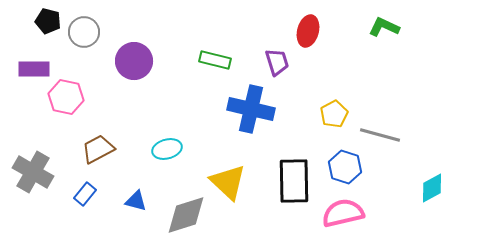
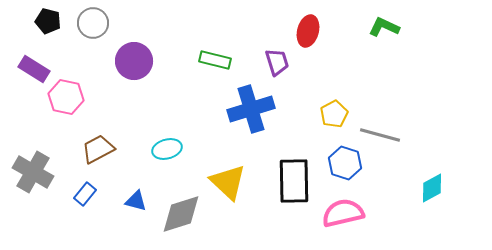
gray circle: moved 9 px right, 9 px up
purple rectangle: rotated 32 degrees clockwise
blue cross: rotated 30 degrees counterclockwise
blue hexagon: moved 4 px up
gray diamond: moved 5 px left, 1 px up
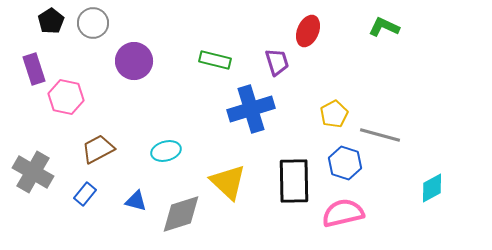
black pentagon: moved 3 px right; rotated 25 degrees clockwise
red ellipse: rotated 8 degrees clockwise
purple rectangle: rotated 40 degrees clockwise
cyan ellipse: moved 1 px left, 2 px down
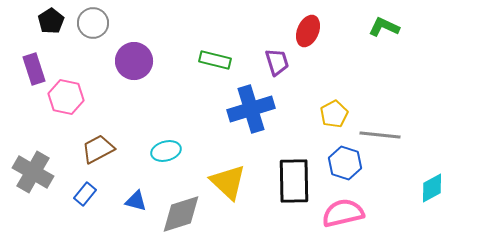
gray line: rotated 9 degrees counterclockwise
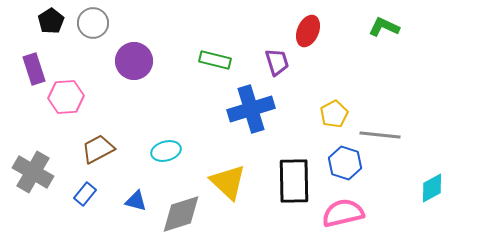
pink hexagon: rotated 16 degrees counterclockwise
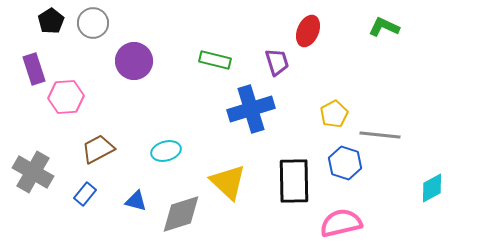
pink semicircle: moved 2 px left, 10 px down
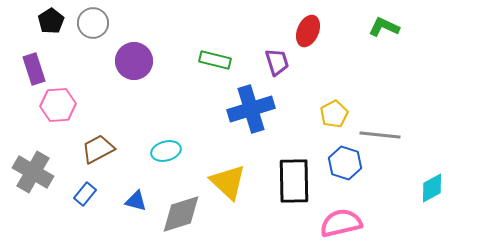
pink hexagon: moved 8 px left, 8 px down
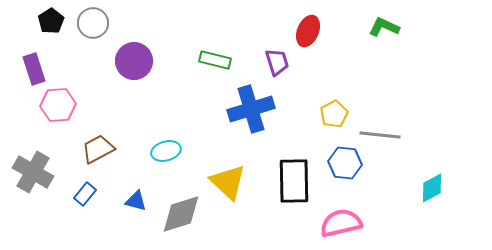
blue hexagon: rotated 12 degrees counterclockwise
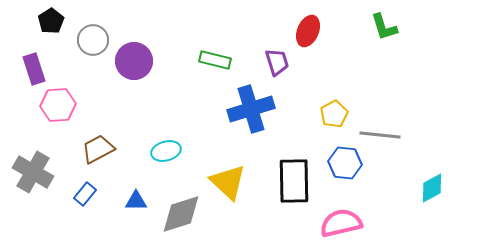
gray circle: moved 17 px down
green L-shape: rotated 132 degrees counterclockwise
blue triangle: rotated 15 degrees counterclockwise
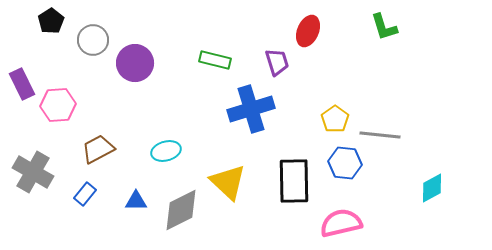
purple circle: moved 1 px right, 2 px down
purple rectangle: moved 12 px left, 15 px down; rotated 8 degrees counterclockwise
yellow pentagon: moved 1 px right, 5 px down; rotated 8 degrees counterclockwise
gray diamond: moved 4 px up; rotated 9 degrees counterclockwise
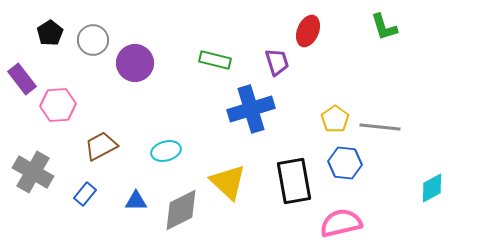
black pentagon: moved 1 px left, 12 px down
purple rectangle: moved 5 px up; rotated 12 degrees counterclockwise
gray line: moved 8 px up
brown trapezoid: moved 3 px right, 3 px up
black rectangle: rotated 9 degrees counterclockwise
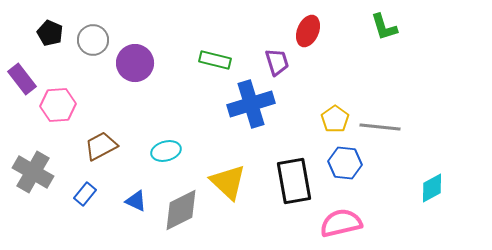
black pentagon: rotated 15 degrees counterclockwise
blue cross: moved 5 px up
blue triangle: rotated 25 degrees clockwise
